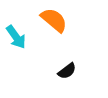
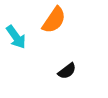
orange semicircle: rotated 84 degrees clockwise
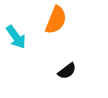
orange semicircle: moved 2 px right; rotated 12 degrees counterclockwise
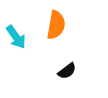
orange semicircle: moved 5 px down; rotated 12 degrees counterclockwise
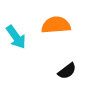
orange semicircle: rotated 104 degrees counterclockwise
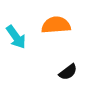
black semicircle: moved 1 px right, 1 px down
